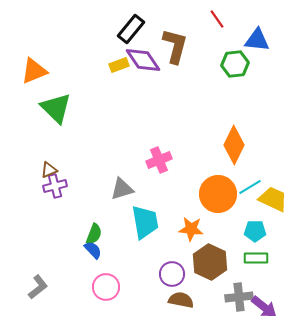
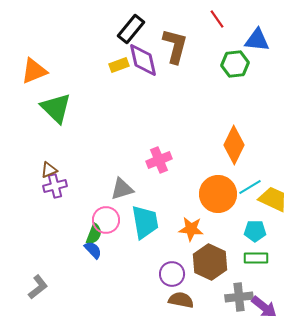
purple diamond: rotated 21 degrees clockwise
pink circle: moved 67 px up
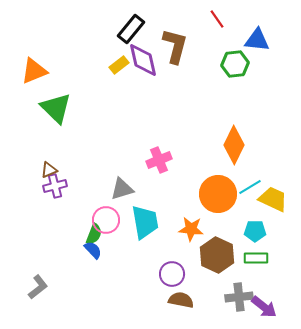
yellow rectangle: rotated 18 degrees counterclockwise
brown hexagon: moved 7 px right, 7 px up
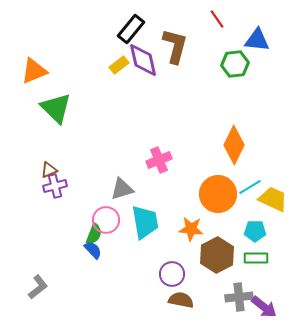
brown hexagon: rotated 8 degrees clockwise
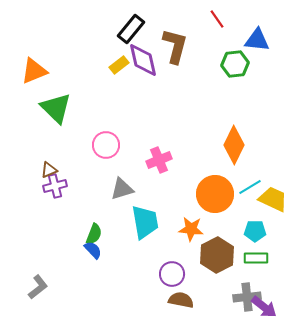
orange circle: moved 3 px left
pink circle: moved 75 px up
gray cross: moved 8 px right
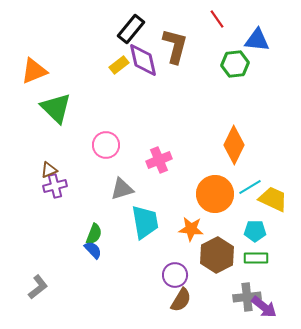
purple circle: moved 3 px right, 1 px down
brown semicircle: rotated 110 degrees clockwise
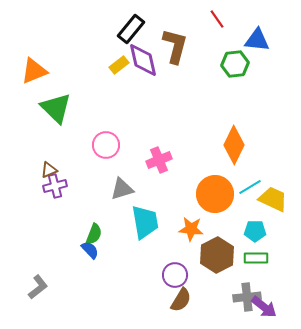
blue semicircle: moved 3 px left
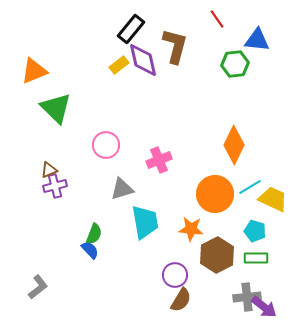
cyan pentagon: rotated 15 degrees clockwise
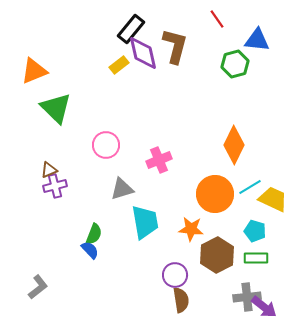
purple diamond: moved 7 px up
green hexagon: rotated 8 degrees counterclockwise
brown semicircle: rotated 40 degrees counterclockwise
